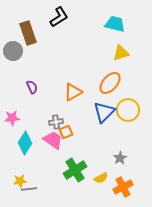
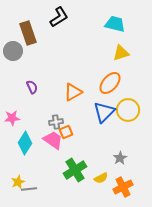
yellow star: moved 2 px left, 1 px down; rotated 16 degrees counterclockwise
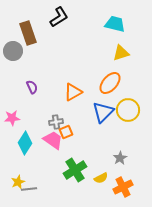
blue triangle: moved 1 px left
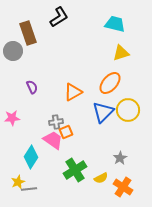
cyan diamond: moved 6 px right, 14 px down
orange cross: rotated 30 degrees counterclockwise
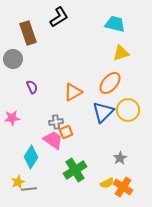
gray circle: moved 8 px down
yellow semicircle: moved 6 px right, 5 px down
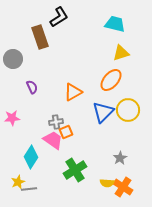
brown rectangle: moved 12 px right, 4 px down
orange ellipse: moved 1 px right, 3 px up
yellow semicircle: rotated 32 degrees clockwise
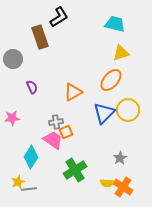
blue triangle: moved 1 px right, 1 px down
